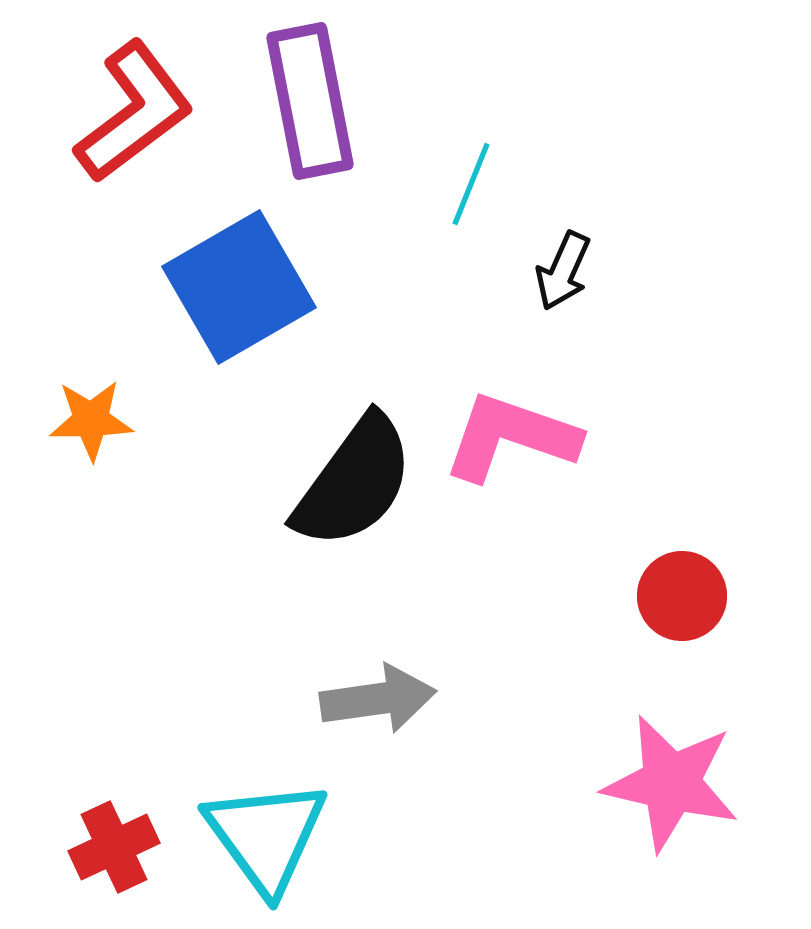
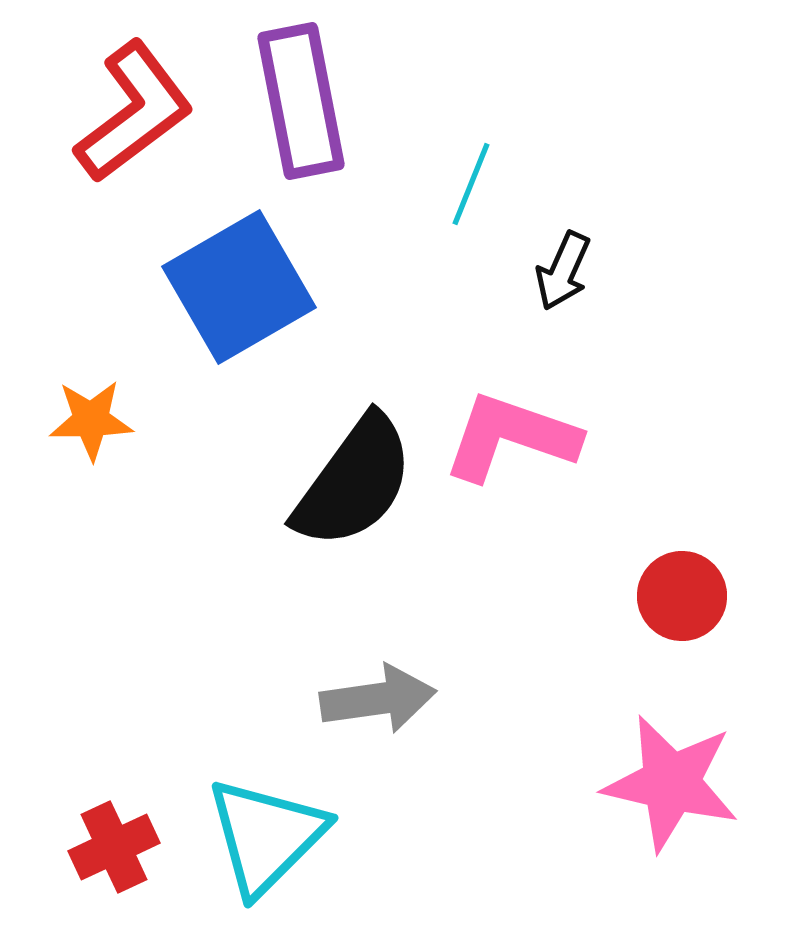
purple rectangle: moved 9 px left
cyan triangle: rotated 21 degrees clockwise
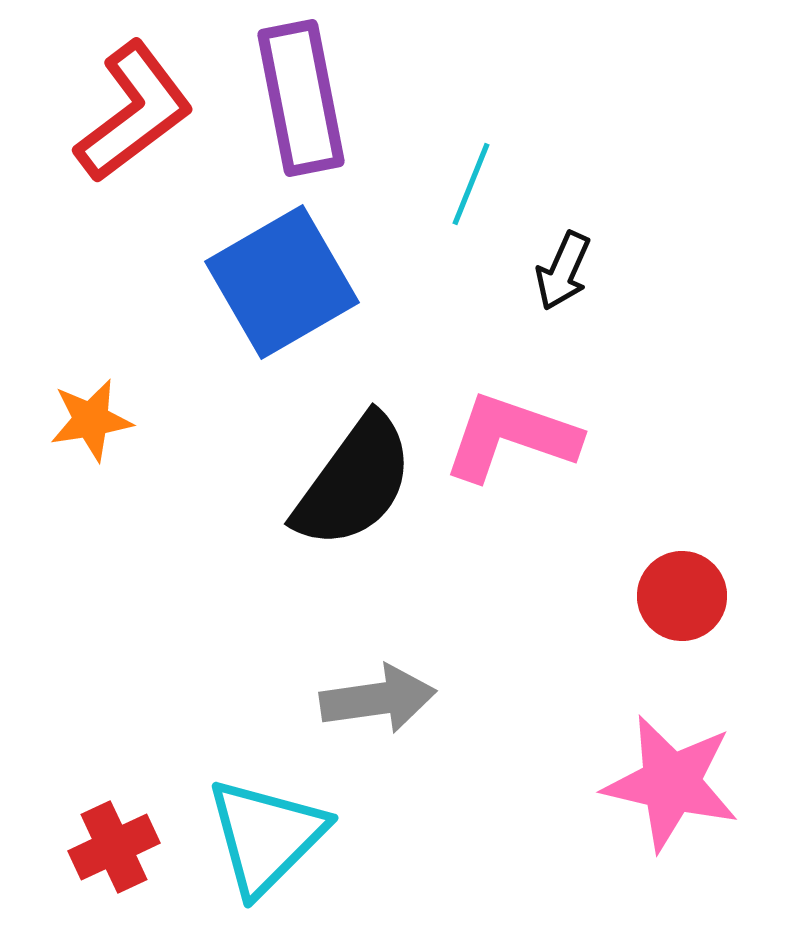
purple rectangle: moved 3 px up
blue square: moved 43 px right, 5 px up
orange star: rotated 8 degrees counterclockwise
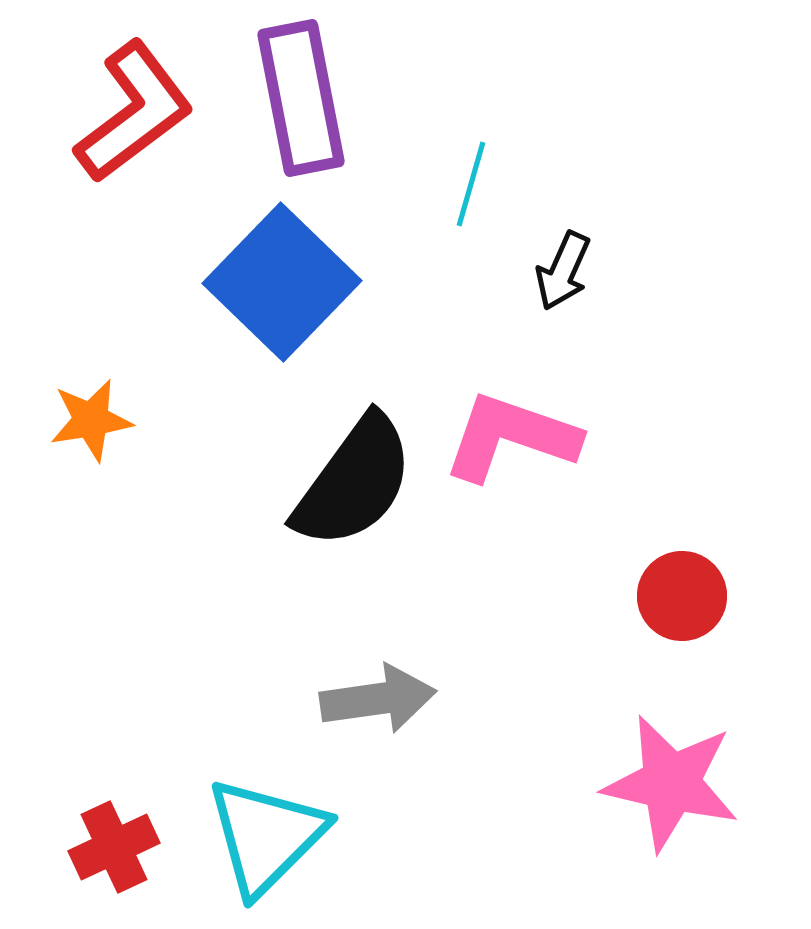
cyan line: rotated 6 degrees counterclockwise
blue square: rotated 16 degrees counterclockwise
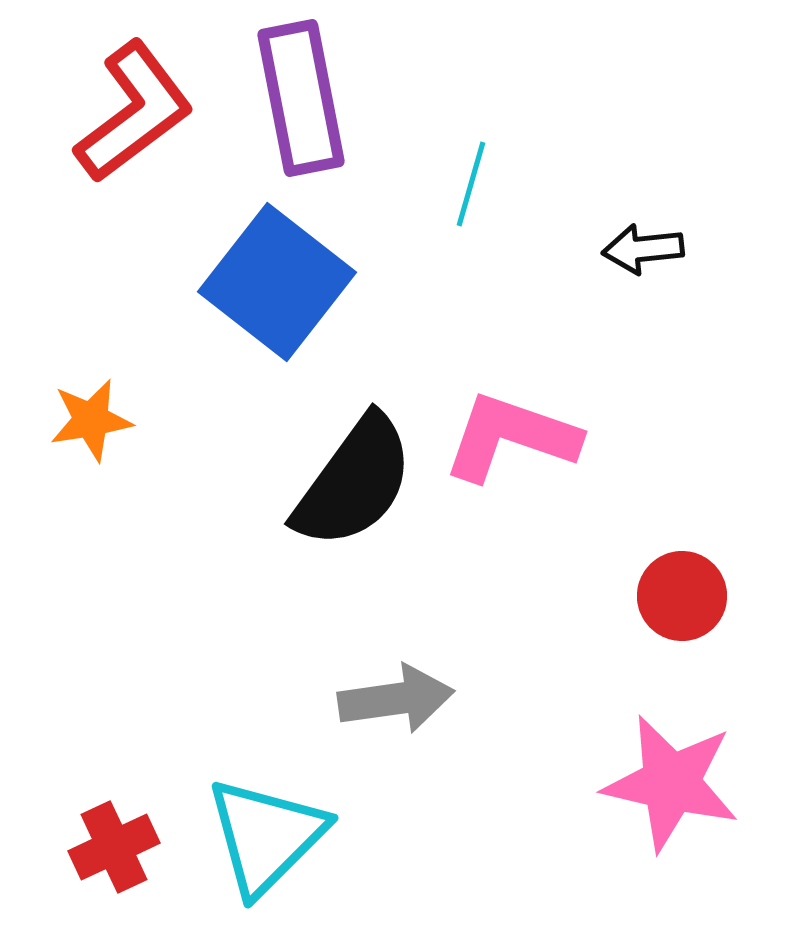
black arrow: moved 80 px right, 22 px up; rotated 60 degrees clockwise
blue square: moved 5 px left; rotated 6 degrees counterclockwise
gray arrow: moved 18 px right
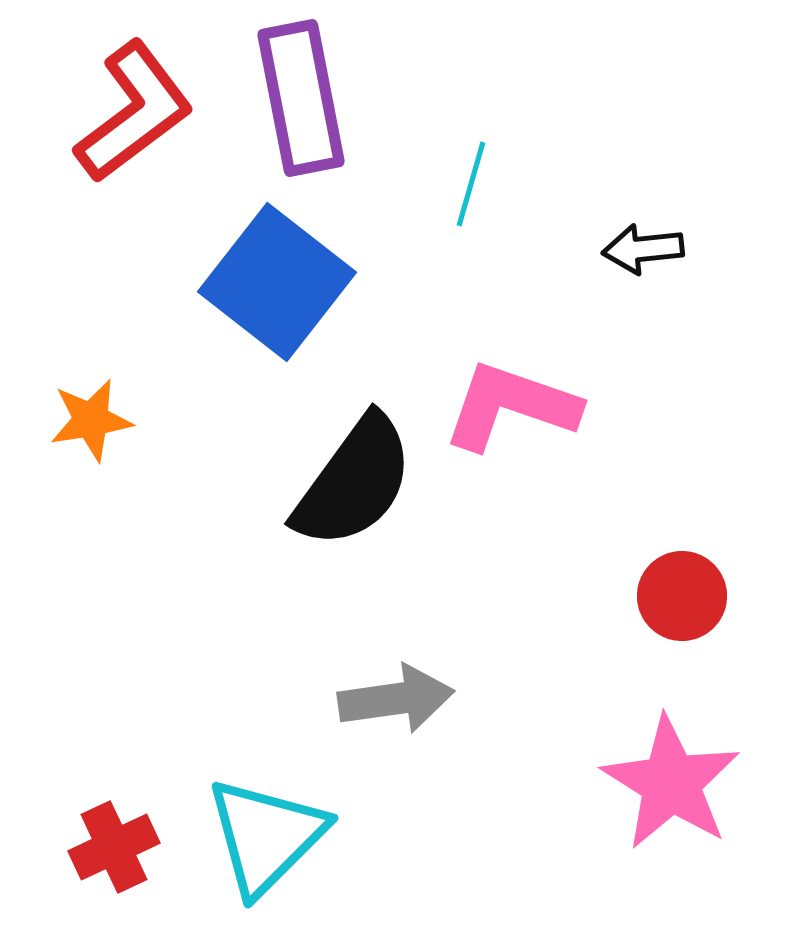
pink L-shape: moved 31 px up
pink star: rotated 19 degrees clockwise
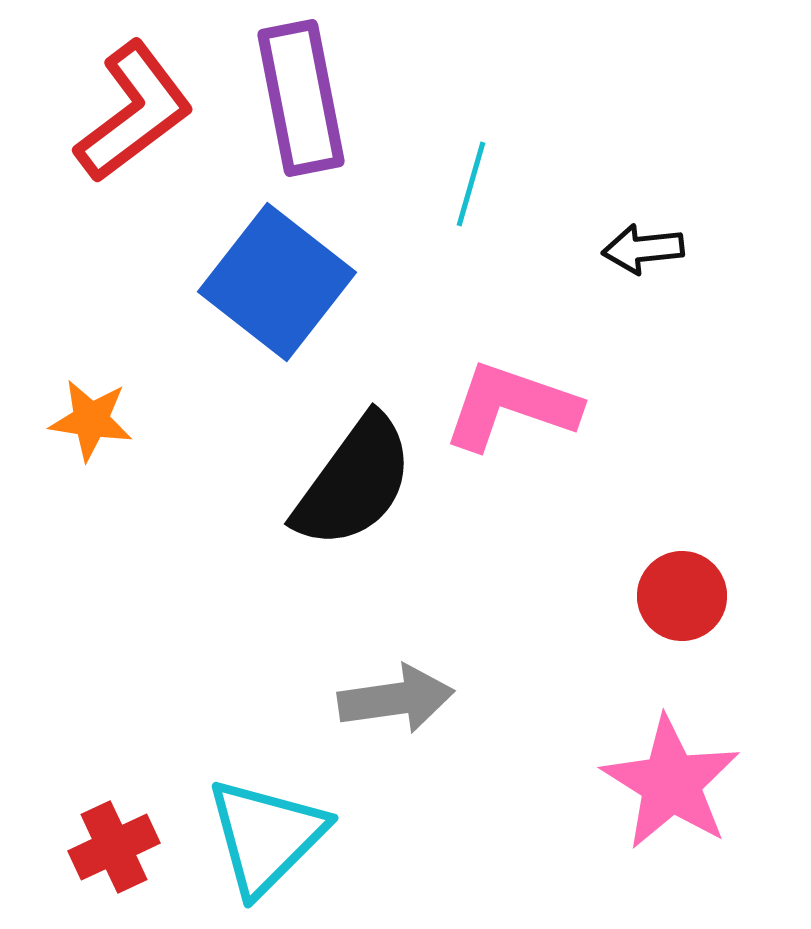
orange star: rotated 18 degrees clockwise
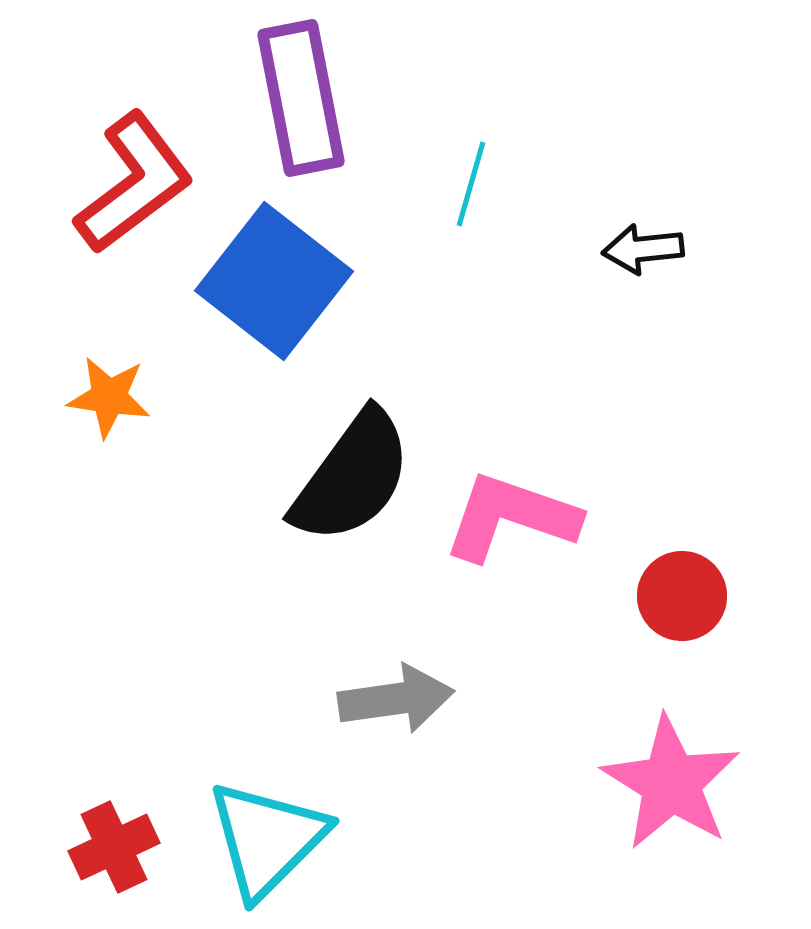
red L-shape: moved 71 px down
blue square: moved 3 px left, 1 px up
pink L-shape: moved 111 px down
orange star: moved 18 px right, 23 px up
black semicircle: moved 2 px left, 5 px up
cyan triangle: moved 1 px right, 3 px down
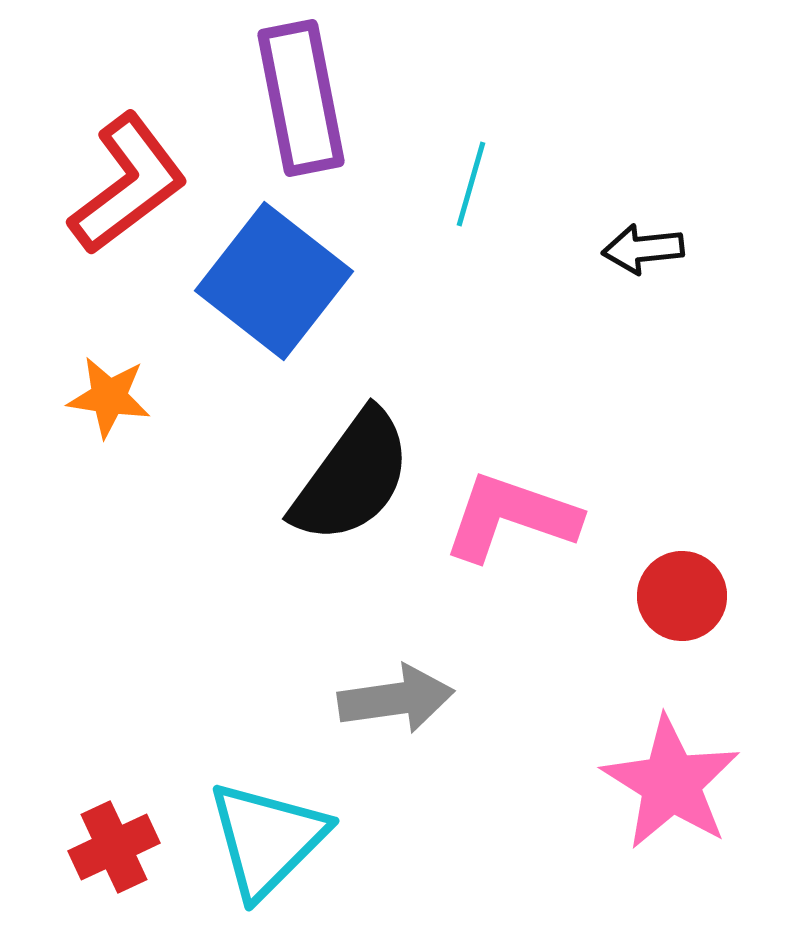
red L-shape: moved 6 px left, 1 px down
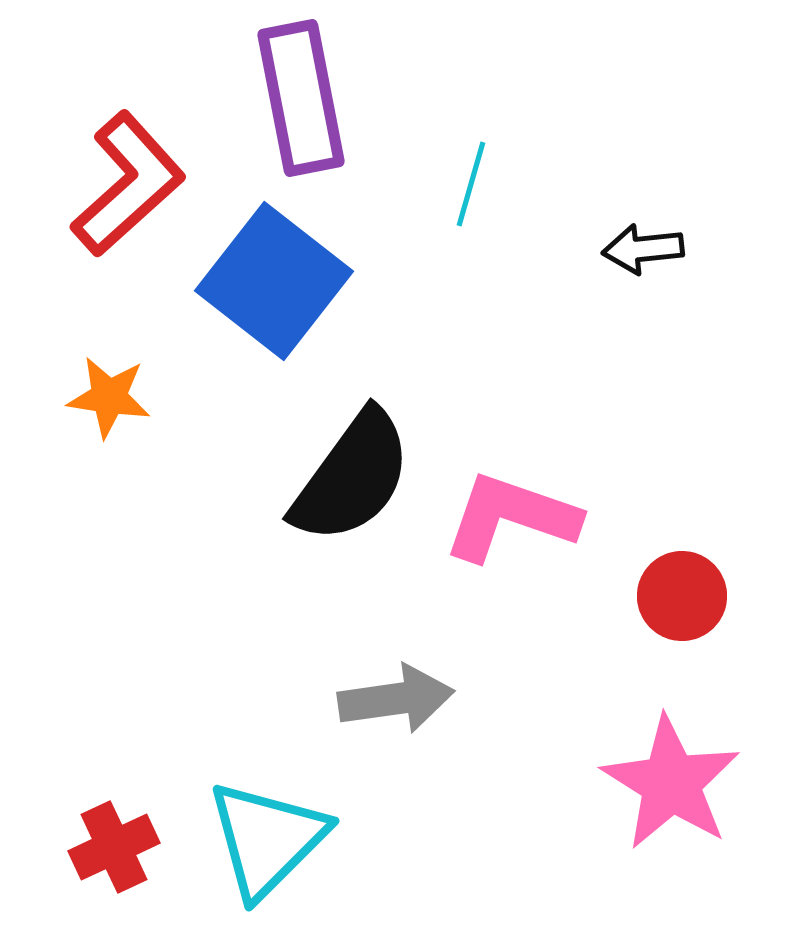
red L-shape: rotated 5 degrees counterclockwise
